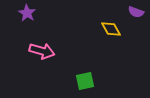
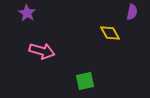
purple semicircle: moved 4 px left; rotated 98 degrees counterclockwise
yellow diamond: moved 1 px left, 4 px down
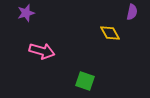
purple star: moved 1 px left; rotated 24 degrees clockwise
green square: rotated 30 degrees clockwise
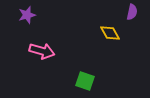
purple star: moved 1 px right, 2 px down
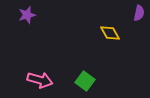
purple semicircle: moved 7 px right, 1 px down
pink arrow: moved 2 px left, 29 px down
green square: rotated 18 degrees clockwise
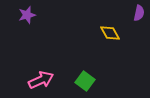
pink arrow: moved 1 px right; rotated 40 degrees counterclockwise
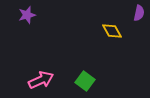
yellow diamond: moved 2 px right, 2 px up
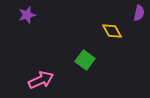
green square: moved 21 px up
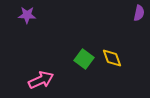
purple star: rotated 18 degrees clockwise
yellow diamond: moved 27 px down; rotated 10 degrees clockwise
green square: moved 1 px left, 1 px up
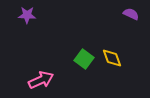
purple semicircle: moved 8 px left, 1 px down; rotated 77 degrees counterclockwise
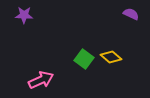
purple star: moved 3 px left
yellow diamond: moved 1 px left, 1 px up; rotated 30 degrees counterclockwise
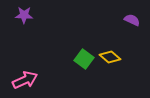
purple semicircle: moved 1 px right, 6 px down
yellow diamond: moved 1 px left
pink arrow: moved 16 px left
